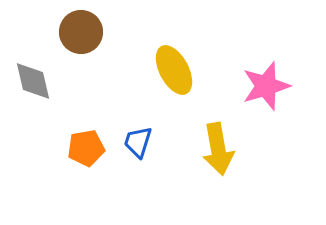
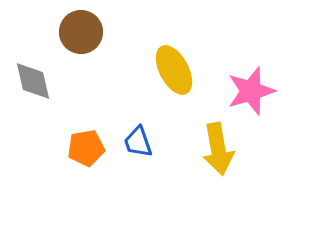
pink star: moved 15 px left, 5 px down
blue trapezoid: rotated 36 degrees counterclockwise
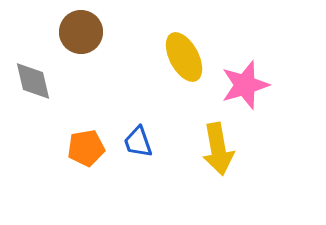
yellow ellipse: moved 10 px right, 13 px up
pink star: moved 6 px left, 6 px up
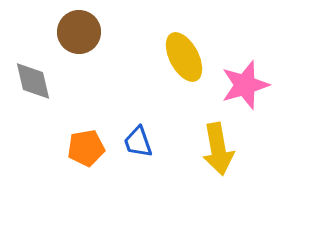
brown circle: moved 2 px left
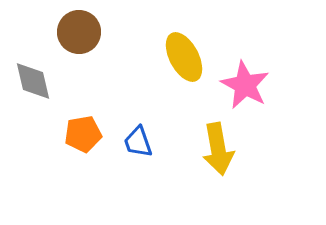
pink star: rotated 27 degrees counterclockwise
orange pentagon: moved 3 px left, 14 px up
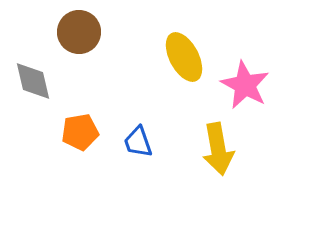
orange pentagon: moved 3 px left, 2 px up
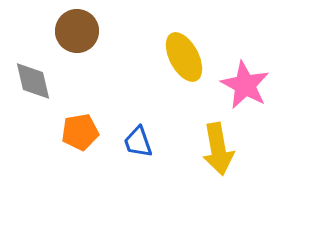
brown circle: moved 2 px left, 1 px up
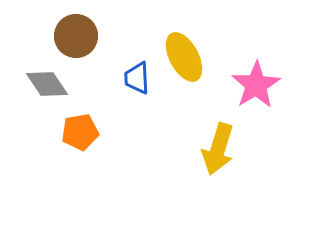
brown circle: moved 1 px left, 5 px down
gray diamond: moved 14 px right, 3 px down; rotated 21 degrees counterclockwise
pink star: moved 11 px right; rotated 12 degrees clockwise
blue trapezoid: moved 1 px left, 64 px up; rotated 16 degrees clockwise
yellow arrow: rotated 27 degrees clockwise
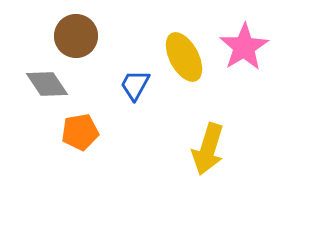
blue trapezoid: moved 2 px left, 7 px down; rotated 32 degrees clockwise
pink star: moved 12 px left, 38 px up
yellow arrow: moved 10 px left
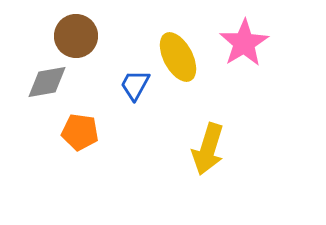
pink star: moved 4 px up
yellow ellipse: moved 6 px left
gray diamond: moved 2 px up; rotated 66 degrees counterclockwise
orange pentagon: rotated 18 degrees clockwise
